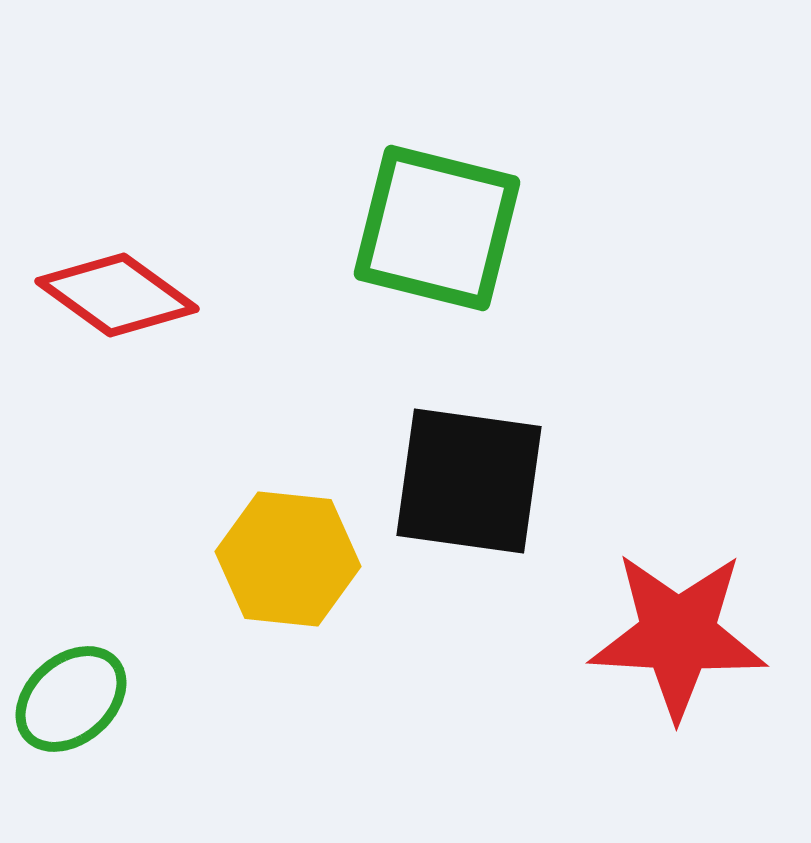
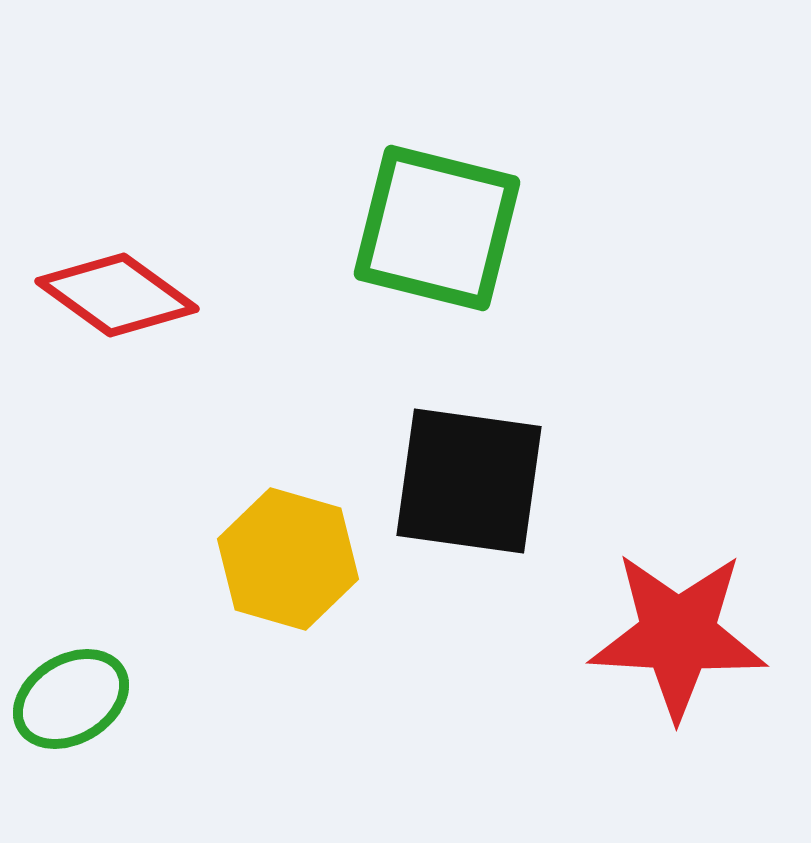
yellow hexagon: rotated 10 degrees clockwise
green ellipse: rotated 10 degrees clockwise
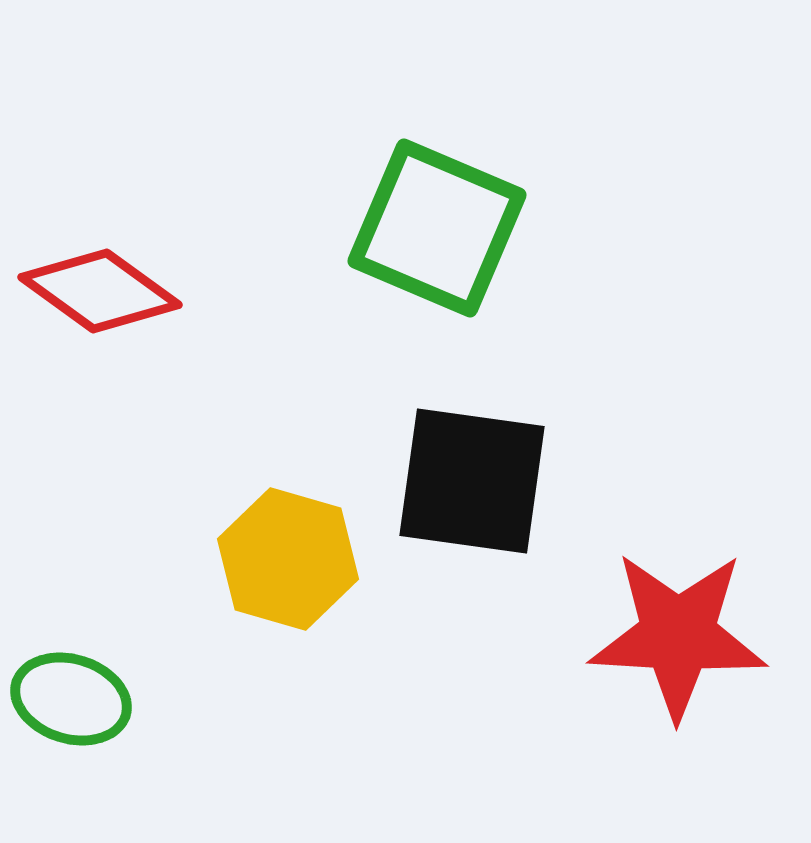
green square: rotated 9 degrees clockwise
red diamond: moved 17 px left, 4 px up
black square: moved 3 px right
green ellipse: rotated 48 degrees clockwise
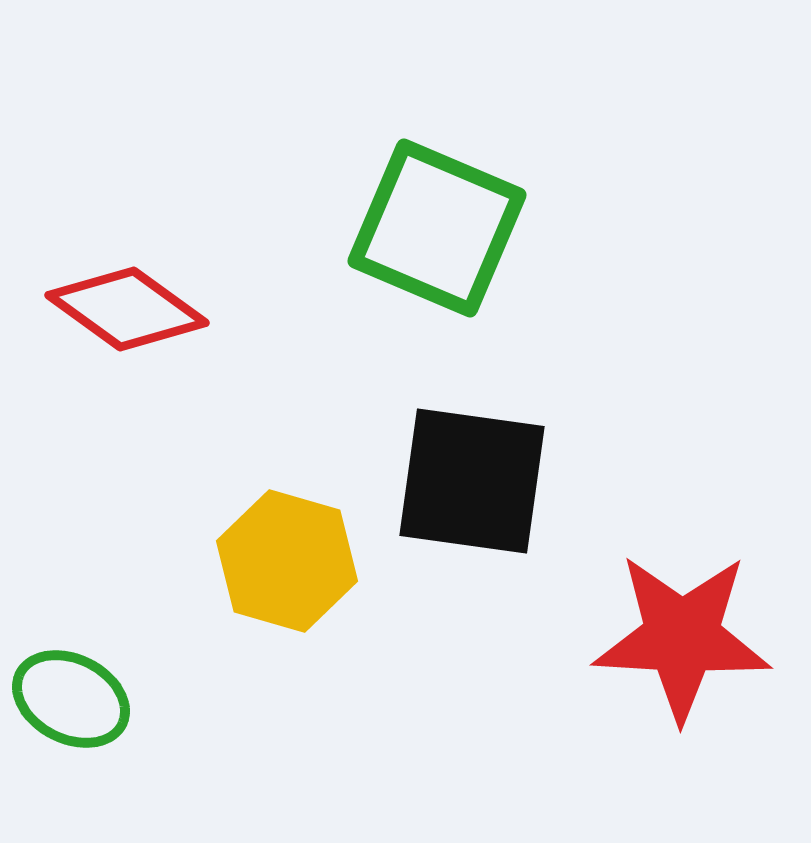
red diamond: moved 27 px right, 18 px down
yellow hexagon: moved 1 px left, 2 px down
red star: moved 4 px right, 2 px down
green ellipse: rotated 10 degrees clockwise
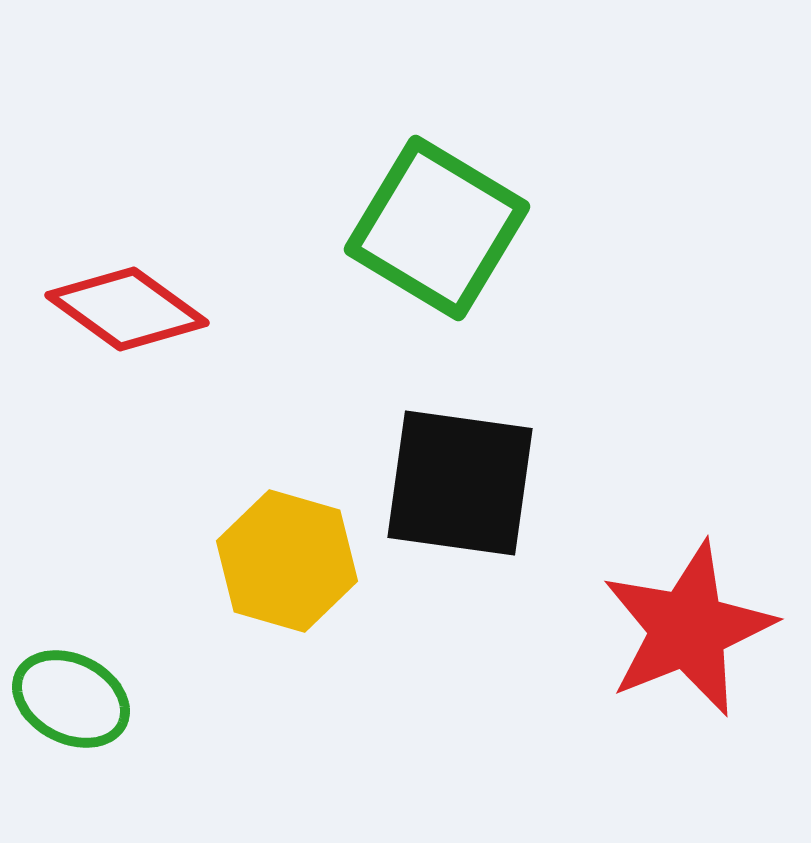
green square: rotated 8 degrees clockwise
black square: moved 12 px left, 2 px down
red star: moved 6 px right, 8 px up; rotated 25 degrees counterclockwise
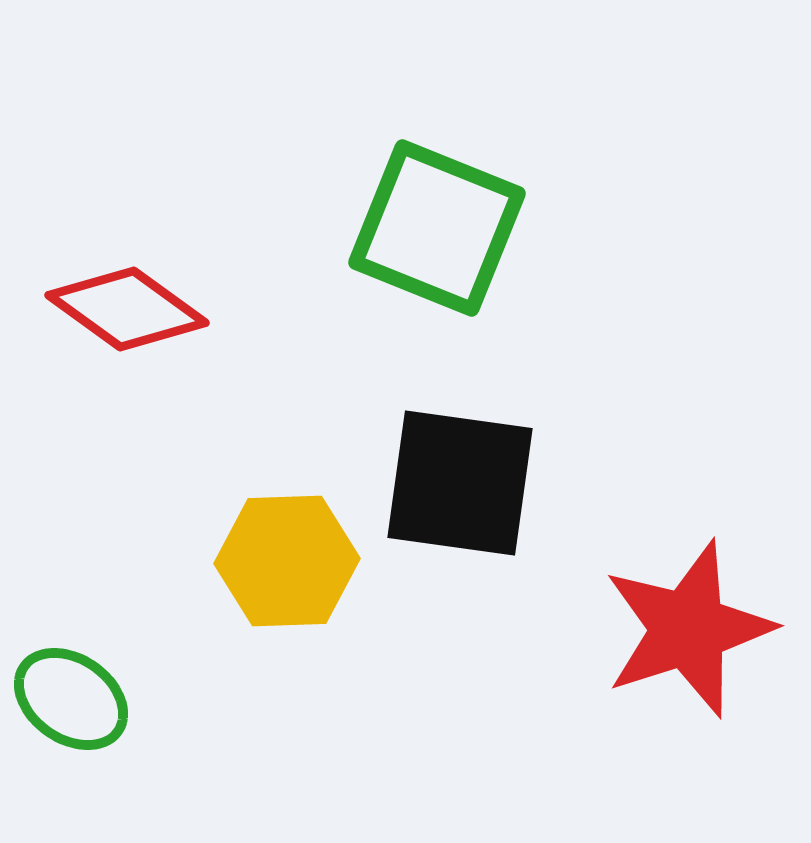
green square: rotated 9 degrees counterclockwise
yellow hexagon: rotated 18 degrees counterclockwise
red star: rotated 4 degrees clockwise
green ellipse: rotated 8 degrees clockwise
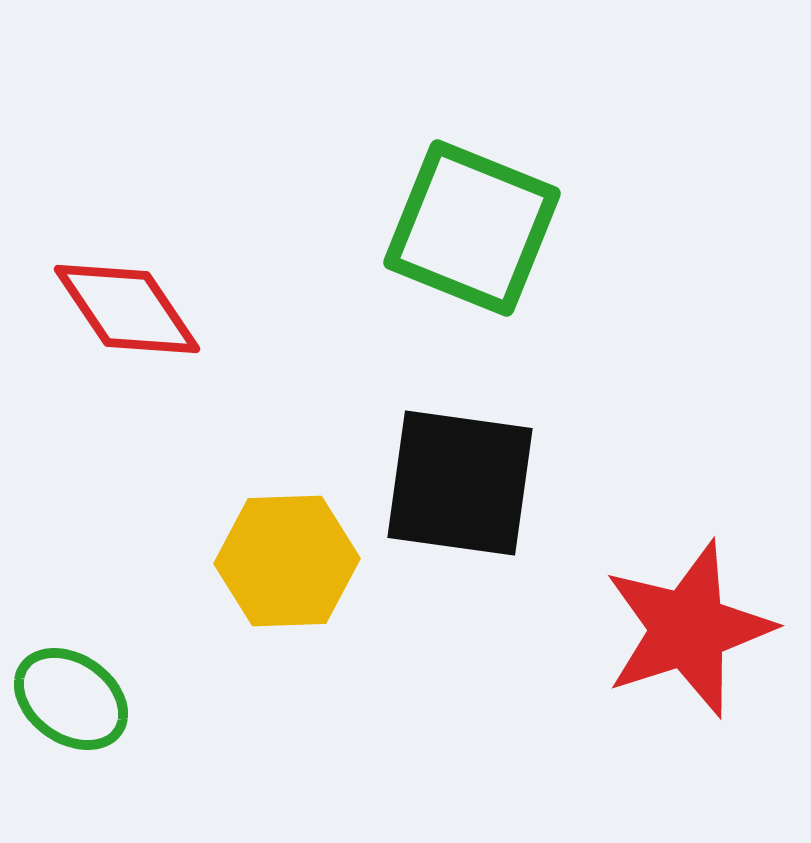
green square: moved 35 px right
red diamond: rotated 20 degrees clockwise
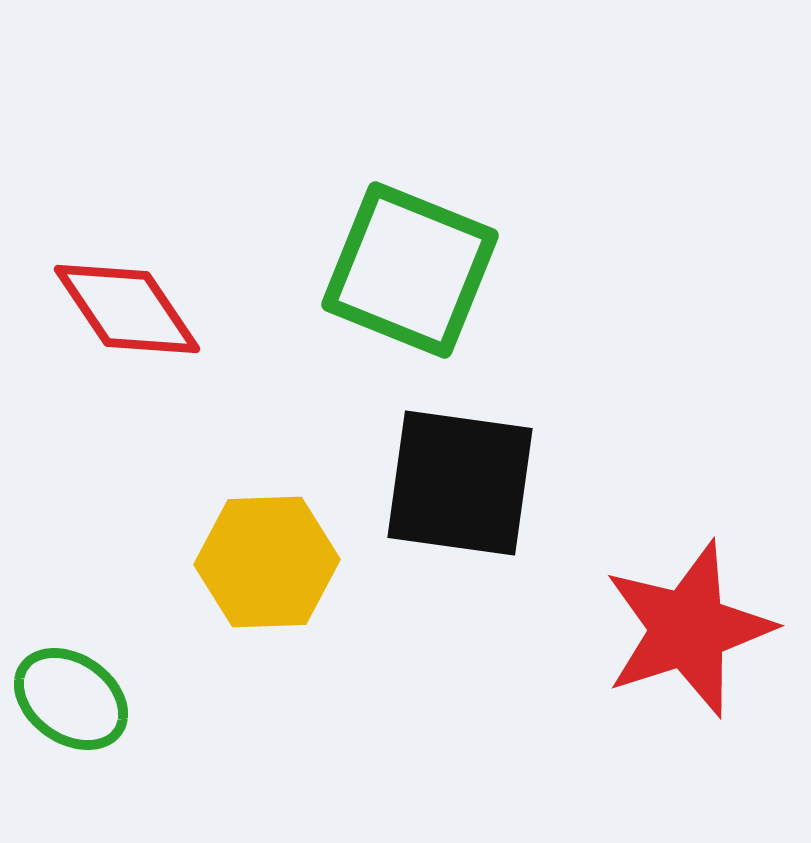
green square: moved 62 px left, 42 px down
yellow hexagon: moved 20 px left, 1 px down
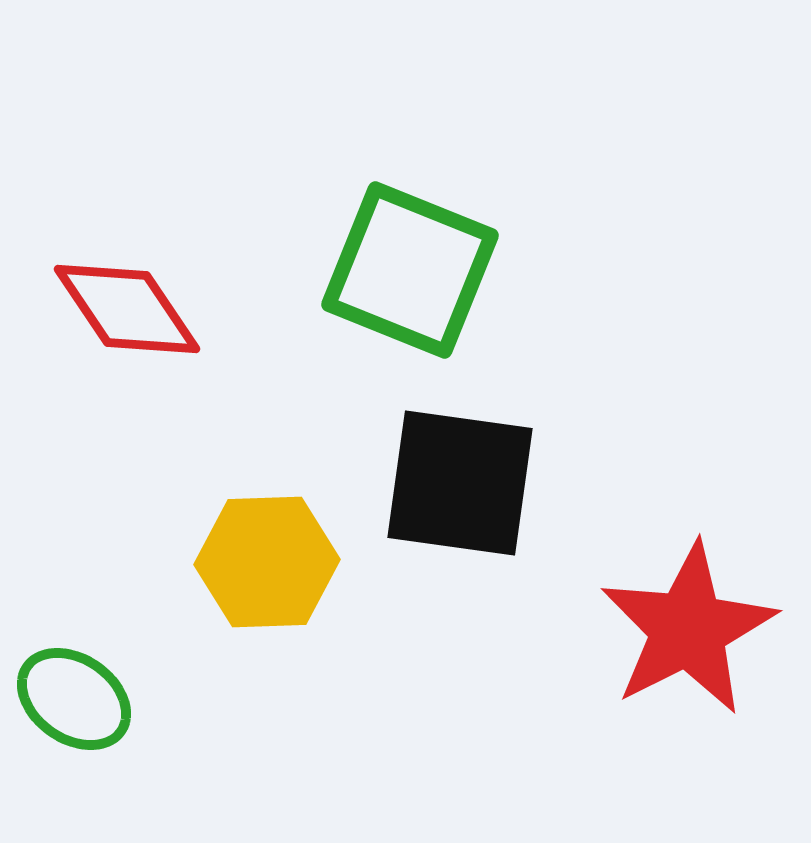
red star: rotated 9 degrees counterclockwise
green ellipse: moved 3 px right
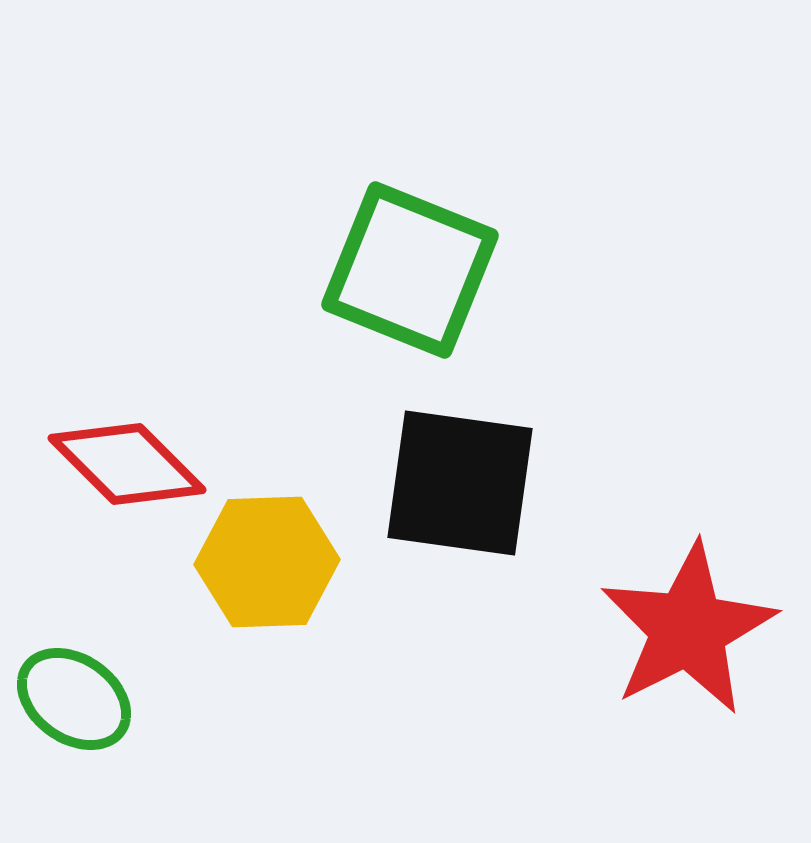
red diamond: moved 155 px down; rotated 11 degrees counterclockwise
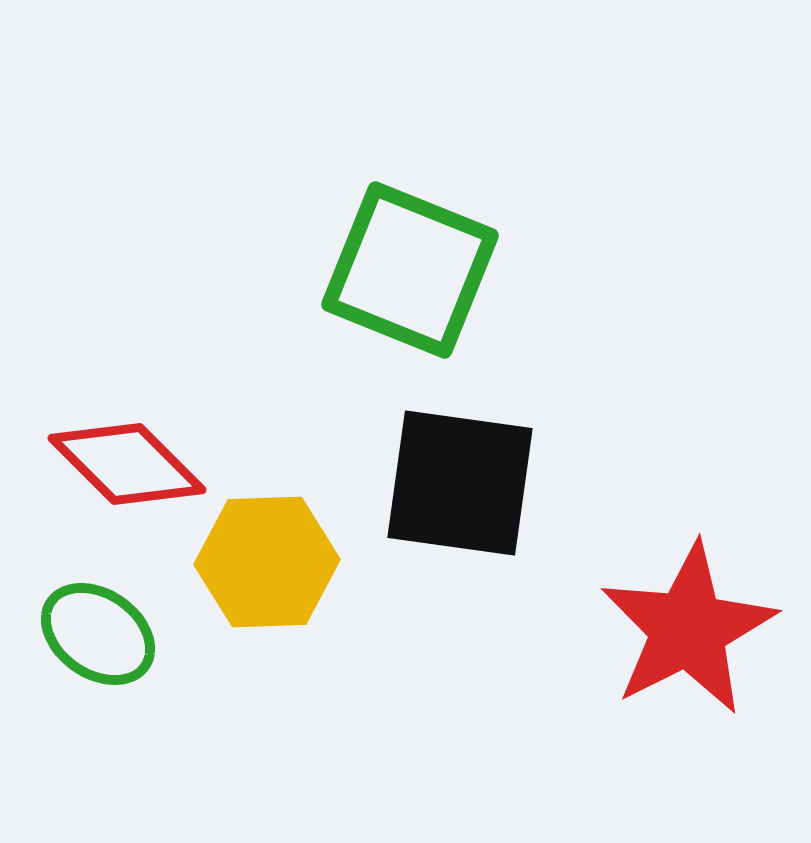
green ellipse: moved 24 px right, 65 px up
